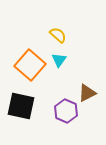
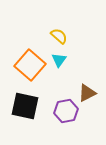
yellow semicircle: moved 1 px right, 1 px down
black square: moved 4 px right
purple hexagon: rotated 25 degrees clockwise
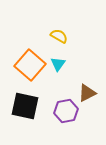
yellow semicircle: rotated 12 degrees counterclockwise
cyan triangle: moved 1 px left, 4 px down
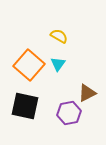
orange square: moved 1 px left
purple hexagon: moved 3 px right, 2 px down
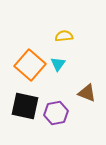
yellow semicircle: moved 5 px right; rotated 36 degrees counterclockwise
orange square: moved 1 px right
brown triangle: rotated 48 degrees clockwise
purple hexagon: moved 13 px left
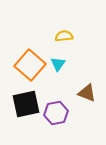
black square: moved 1 px right, 2 px up; rotated 24 degrees counterclockwise
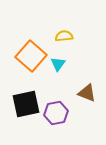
orange square: moved 1 px right, 9 px up
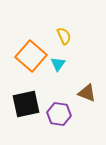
yellow semicircle: rotated 72 degrees clockwise
purple hexagon: moved 3 px right, 1 px down; rotated 20 degrees clockwise
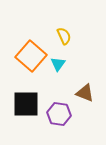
brown triangle: moved 2 px left
black square: rotated 12 degrees clockwise
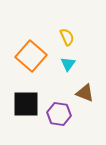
yellow semicircle: moved 3 px right, 1 px down
cyan triangle: moved 10 px right
